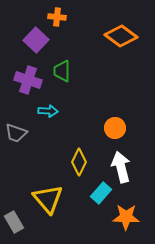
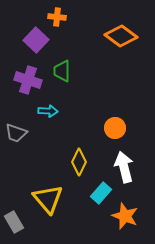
white arrow: moved 3 px right
orange star: moved 1 px left, 1 px up; rotated 20 degrees clockwise
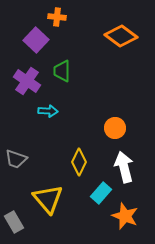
purple cross: moved 1 px left, 1 px down; rotated 16 degrees clockwise
gray trapezoid: moved 26 px down
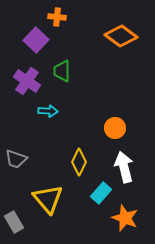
orange star: moved 2 px down
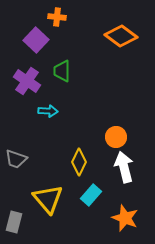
orange circle: moved 1 px right, 9 px down
cyan rectangle: moved 10 px left, 2 px down
gray rectangle: rotated 45 degrees clockwise
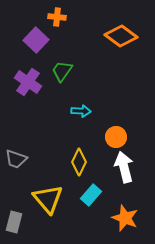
green trapezoid: rotated 35 degrees clockwise
purple cross: moved 1 px right, 1 px down
cyan arrow: moved 33 px right
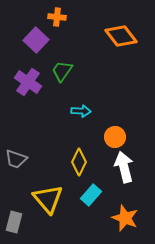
orange diamond: rotated 16 degrees clockwise
orange circle: moved 1 px left
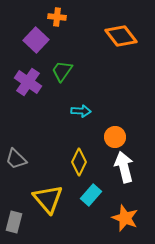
gray trapezoid: rotated 25 degrees clockwise
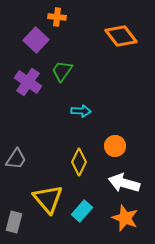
orange circle: moved 9 px down
gray trapezoid: rotated 100 degrees counterclockwise
white arrow: moved 16 px down; rotated 60 degrees counterclockwise
cyan rectangle: moved 9 px left, 16 px down
